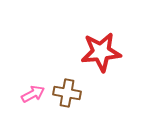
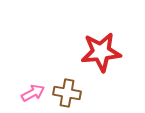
pink arrow: moved 1 px up
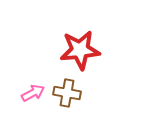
red star: moved 21 px left, 2 px up
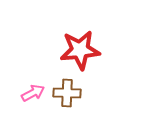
brown cross: rotated 8 degrees counterclockwise
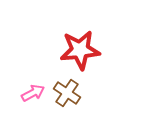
brown cross: rotated 32 degrees clockwise
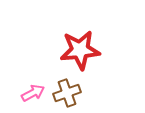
brown cross: rotated 36 degrees clockwise
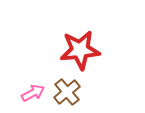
brown cross: moved 1 px up; rotated 20 degrees counterclockwise
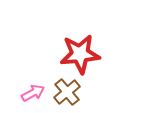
red star: moved 4 px down
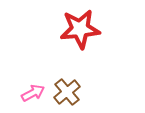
red star: moved 25 px up
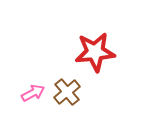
red star: moved 15 px right, 23 px down
